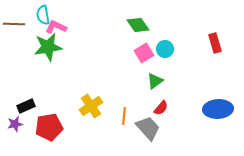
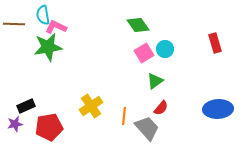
gray trapezoid: moved 1 px left
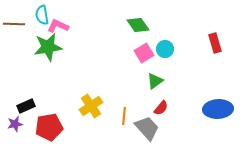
cyan semicircle: moved 1 px left
pink L-shape: moved 2 px right, 1 px up
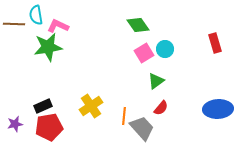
cyan semicircle: moved 6 px left
green triangle: moved 1 px right
black rectangle: moved 17 px right
gray trapezoid: moved 5 px left
